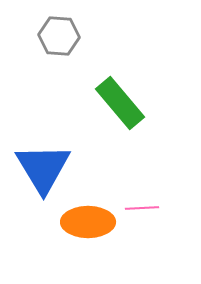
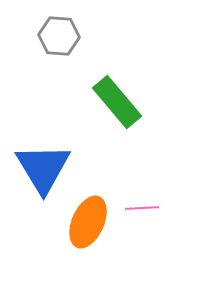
green rectangle: moved 3 px left, 1 px up
orange ellipse: rotated 66 degrees counterclockwise
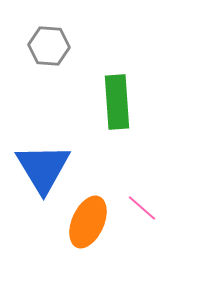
gray hexagon: moved 10 px left, 10 px down
green rectangle: rotated 36 degrees clockwise
pink line: rotated 44 degrees clockwise
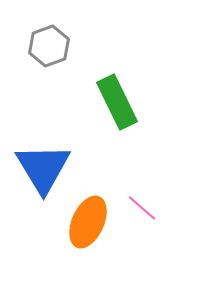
gray hexagon: rotated 24 degrees counterclockwise
green rectangle: rotated 22 degrees counterclockwise
